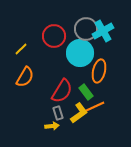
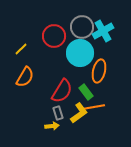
gray circle: moved 4 px left, 2 px up
orange line: rotated 15 degrees clockwise
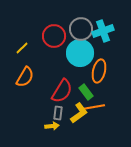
gray circle: moved 1 px left, 2 px down
cyan cross: rotated 10 degrees clockwise
yellow line: moved 1 px right, 1 px up
gray rectangle: rotated 24 degrees clockwise
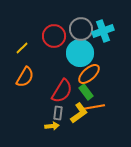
orange ellipse: moved 10 px left, 3 px down; rotated 35 degrees clockwise
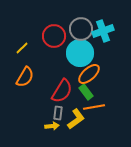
yellow L-shape: moved 3 px left, 6 px down
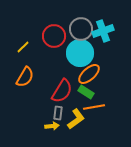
yellow line: moved 1 px right, 1 px up
green rectangle: rotated 21 degrees counterclockwise
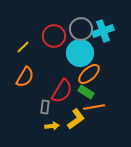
gray rectangle: moved 13 px left, 6 px up
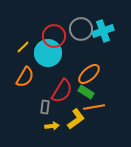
cyan circle: moved 32 px left
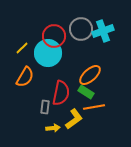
yellow line: moved 1 px left, 1 px down
orange ellipse: moved 1 px right, 1 px down
red semicircle: moved 1 px left, 2 px down; rotated 20 degrees counterclockwise
yellow L-shape: moved 2 px left
yellow arrow: moved 1 px right, 2 px down
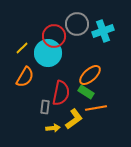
gray circle: moved 4 px left, 5 px up
orange line: moved 2 px right, 1 px down
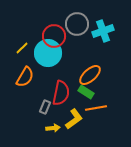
gray rectangle: rotated 16 degrees clockwise
